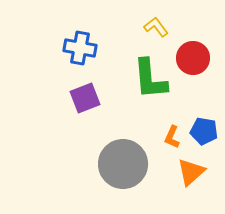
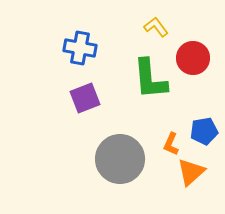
blue pentagon: rotated 20 degrees counterclockwise
orange L-shape: moved 1 px left, 7 px down
gray circle: moved 3 px left, 5 px up
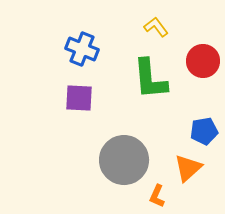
blue cross: moved 2 px right, 1 px down; rotated 12 degrees clockwise
red circle: moved 10 px right, 3 px down
purple square: moved 6 px left; rotated 24 degrees clockwise
orange L-shape: moved 14 px left, 52 px down
gray circle: moved 4 px right, 1 px down
orange triangle: moved 3 px left, 4 px up
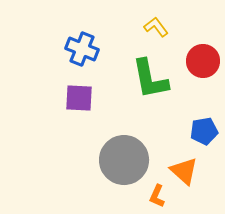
green L-shape: rotated 6 degrees counterclockwise
orange triangle: moved 4 px left, 3 px down; rotated 36 degrees counterclockwise
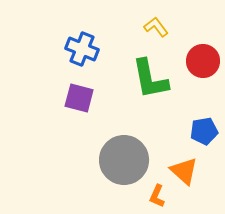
purple square: rotated 12 degrees clockwise
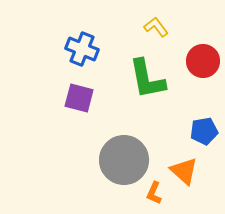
green L-shape: moved 3 px left
orange L-shape: moved 3 px left, 3 px up
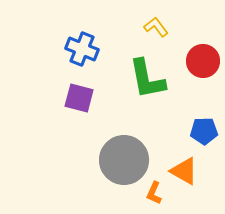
blue pentagon: rotated 8 degrees clockwise
orange triangle: rotated 12 degrees counterclockwise
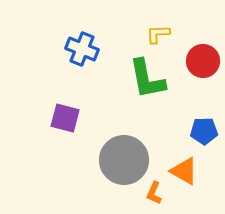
yellow L-shape: moved 2 px right, 7 px down; rotated 55 degrees counterclockwise
purple square: moved 14 px left, 20 px down
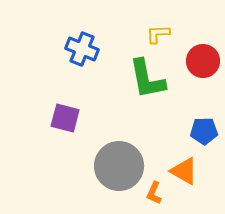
gray circle: moved 5 px left, 6 px down
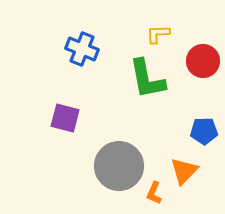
orange triangle: rotated 44 degrees clockwise
